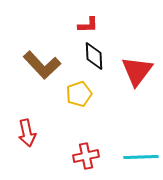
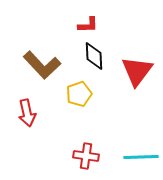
red arrow: moved 20 px up
red cross: rotated 20 degrees clockwise
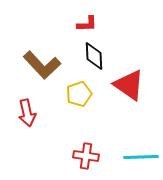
red L-shape: moved 1 px left, 1 px up
red triangle: moved 8 px left, 14 px down; rotated 32 degrees counterclockwise
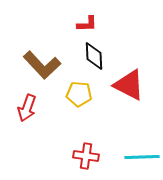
red triangle: rotated 8 degrees counterclockwise
yellow pentagon: rotated 25 degrees clockwise
red arrow: moved 5 px up; rotated 32 degrees clockwise
cyan line: moved 1 px right
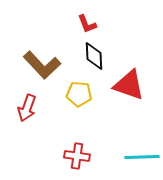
red L-shape: rotated 70 degrees clockwise
red triangle: rotated 8 degrees counterclockwise
red cross: moved 9 px left
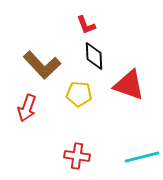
red L-shape: moved 1 px left, 1 px down
cyan line: rotated 12 degrees counterclockwise
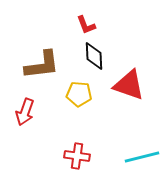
brown L-shape: rotated 54 degrees counterclockwise
red arrow: moved 2 px left, 4 px down
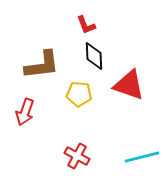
red cross: rotated 20 degrees clockwise
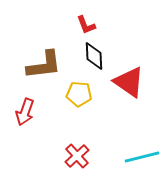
brown L-shape: moved 2 px right
red triangle: moved 3 px up; rotated 16 degrees clockwise
red cross: rotated 20 degrees clockwise
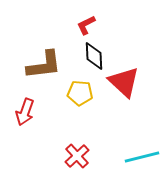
red L-shape: rotated 85 degrees clockwise
red triangle: moved 5 px left; rotated 8 degrees clockwise
yellow pentagon: moved 1 px right, 1 px up
